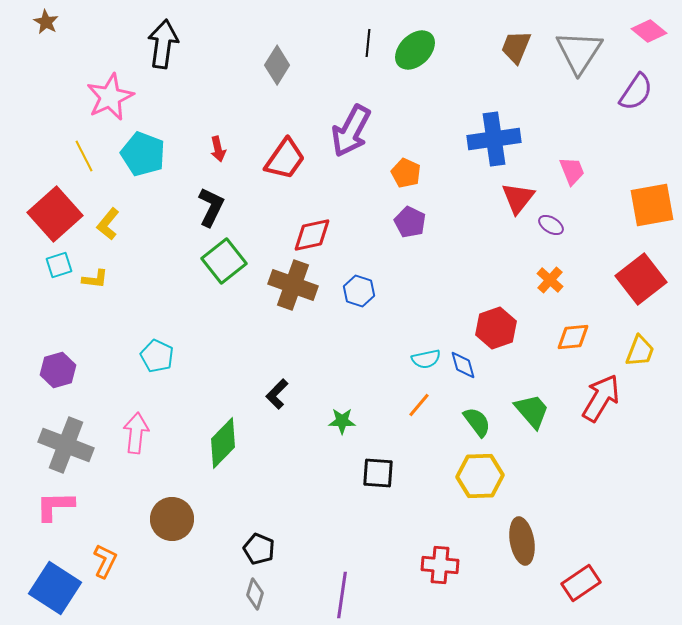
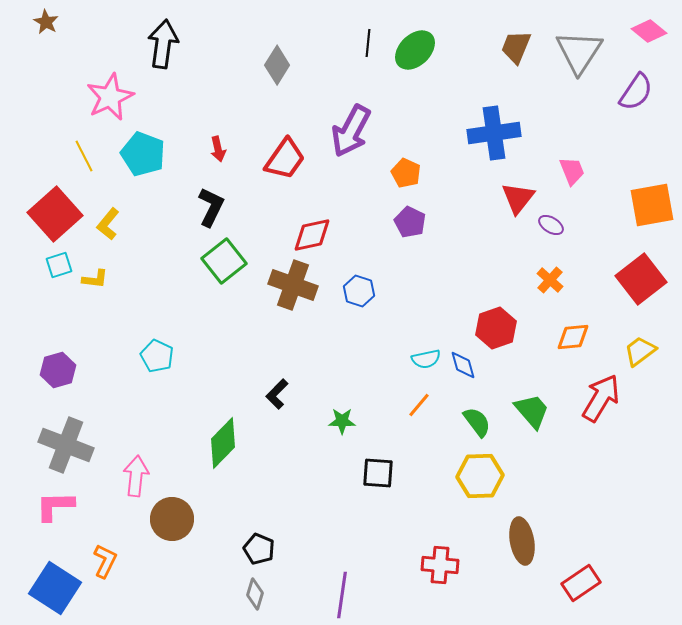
blue cross at (494, 139): moved 6 px up
yellow trapezoid at (640, 351): rotated 148 degrees counterclockwise
pink arrow at (136, 433): moved 43 px down
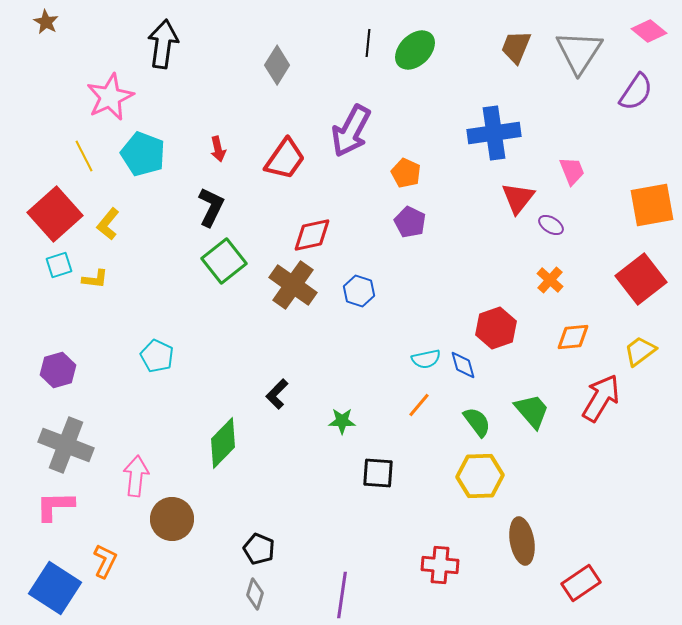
brown cross at (293, 285): rotated 15 degrees clockwise
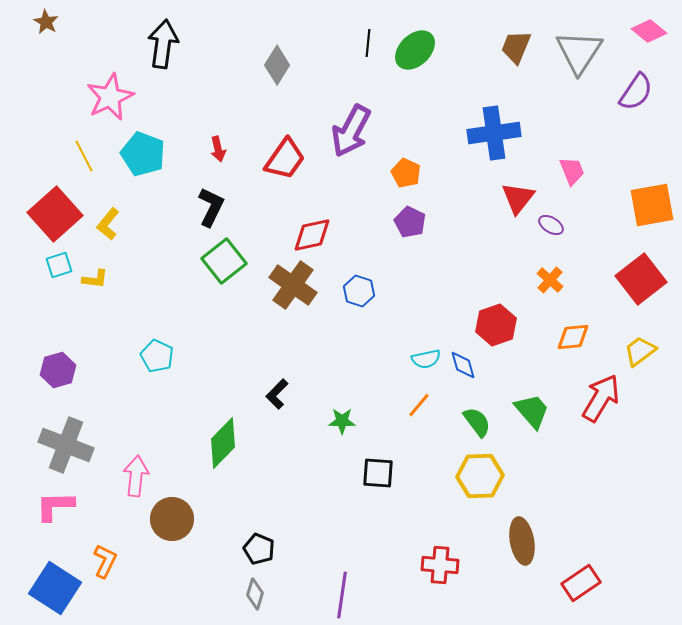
red hexagon at (496, 328): moved 3 px up
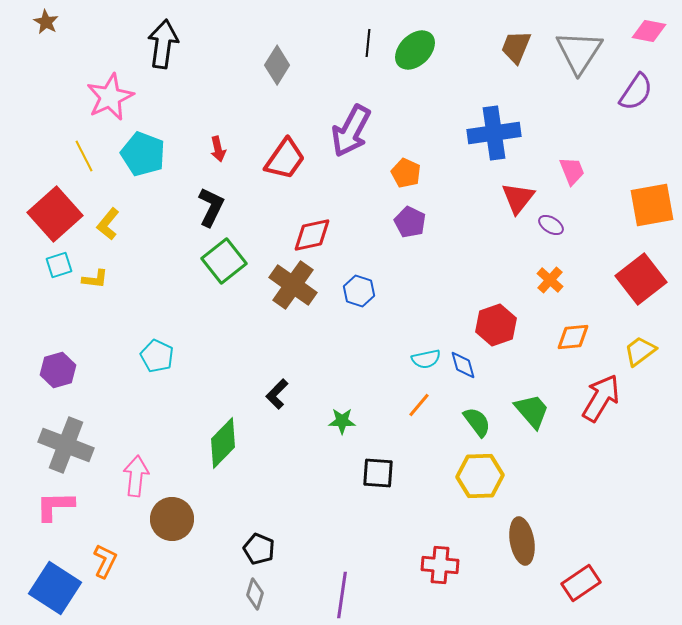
pink diamond at (649, 31): rotated 28 degrees counterclockwise
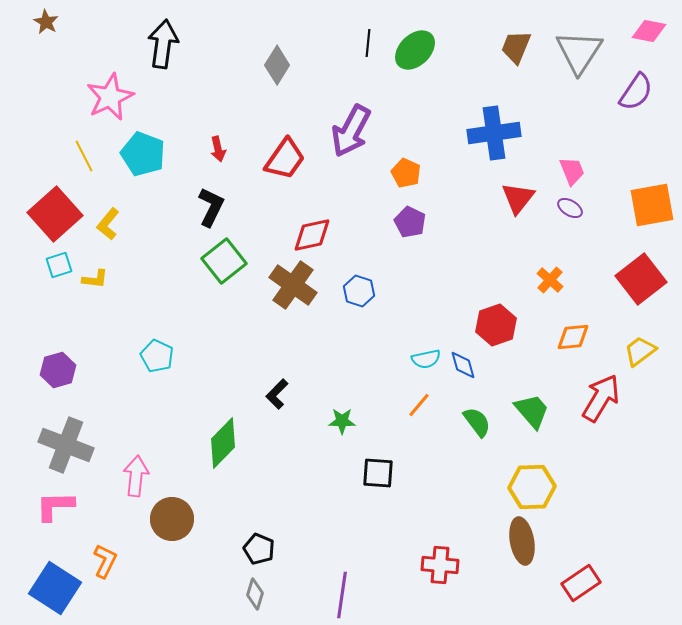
purple ellipse at (551, 225): moved 19 px right, 17 px up
yellow hexagon at (480, 476): moved 52 px right, 11 px down
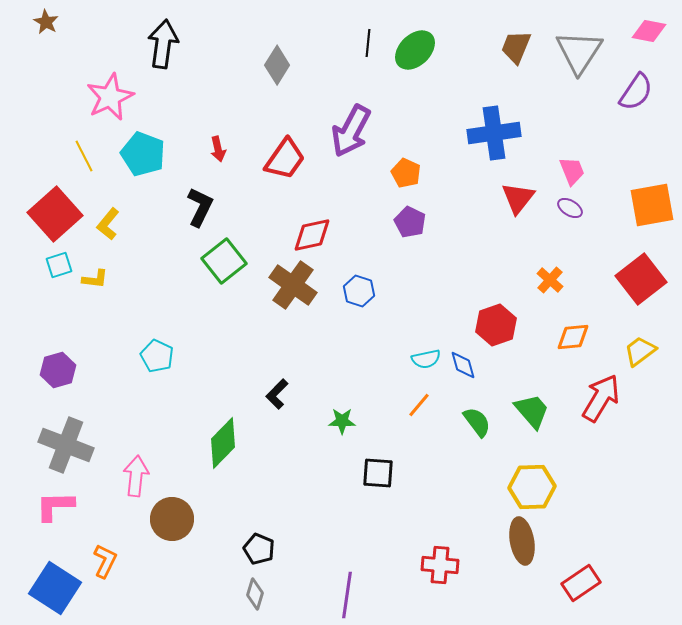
black L-shape at (211, 207): moved 11 px left
purple line at (342, 595): moved 5 px right
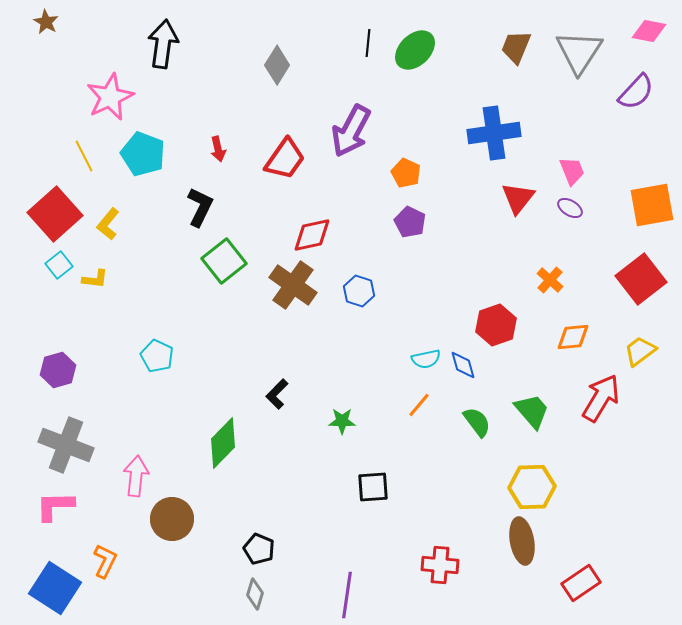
purple semicircle at (636, 92): rotated 9 degrees clockwise
cyan square at (59, 265): rotated 20 degrees counterclockwise
black square at (378, 473): moved 5 px left, 14 px down; rotated 8 degrees counterclockwise
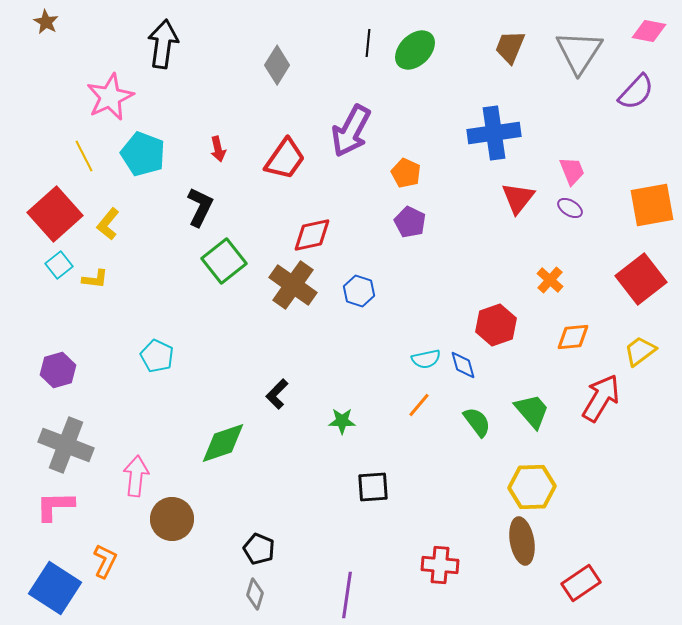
brown trapezoid at (516, 47): moved 6 px left
green diamond at (223, 443): rotated 27 degrees clockwise
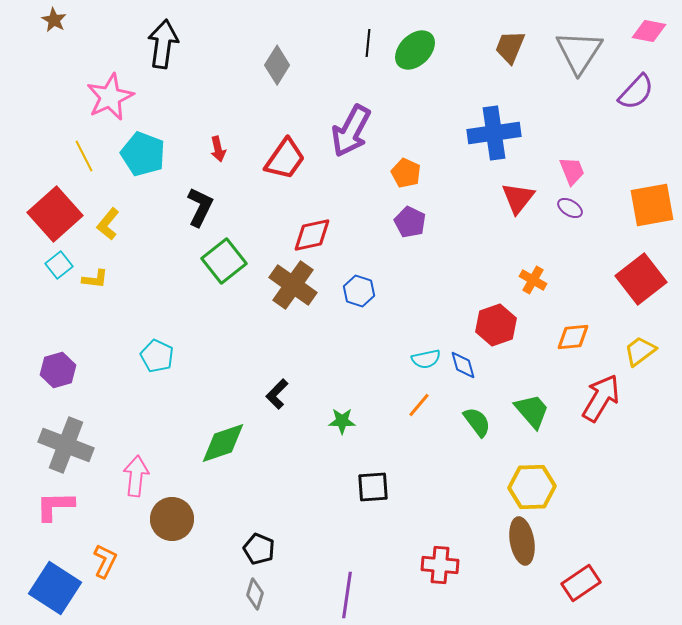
brown star at (46, 22): moved 8 px right, 2 px up
orange cross at (550, 280): moved 17 px left; rotated 12 degrees counterclockwise
